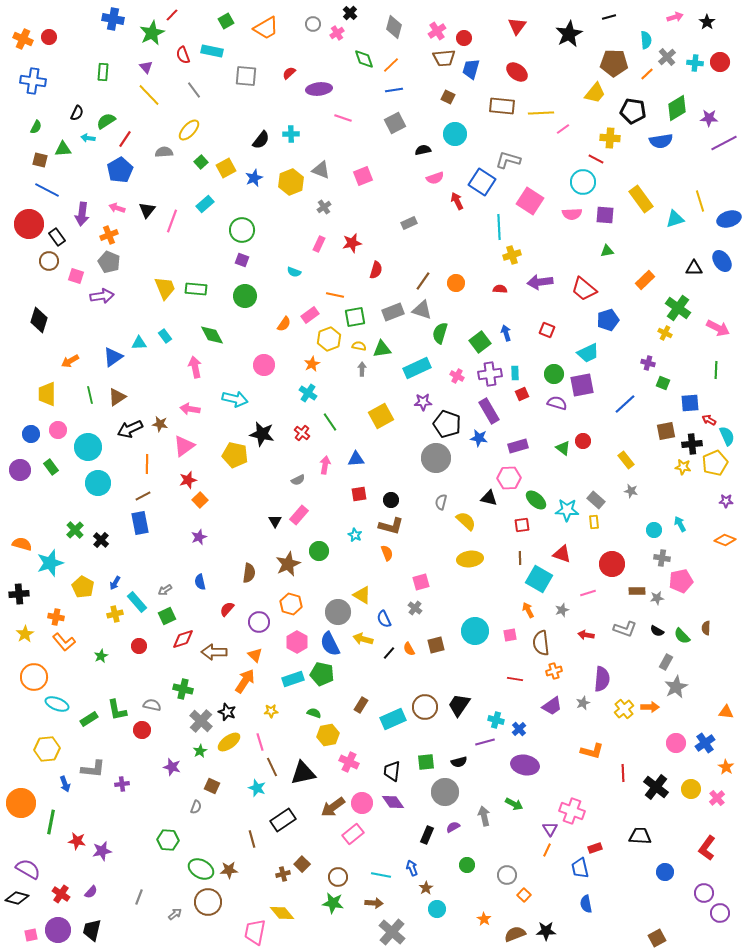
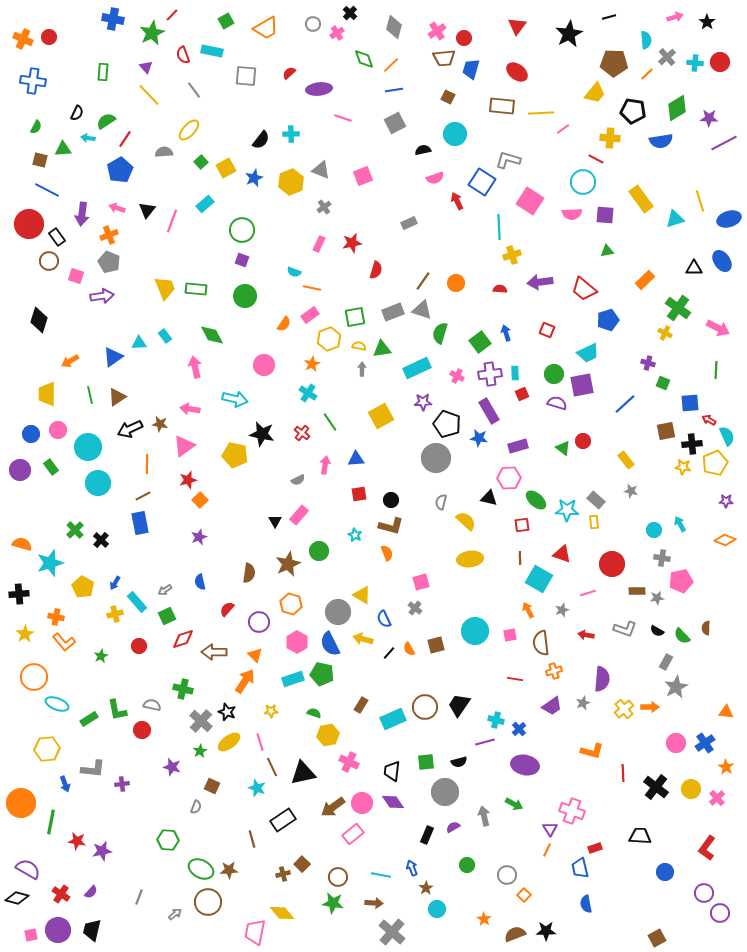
orange line at (335, 295): moved 23 px left, 7 px up
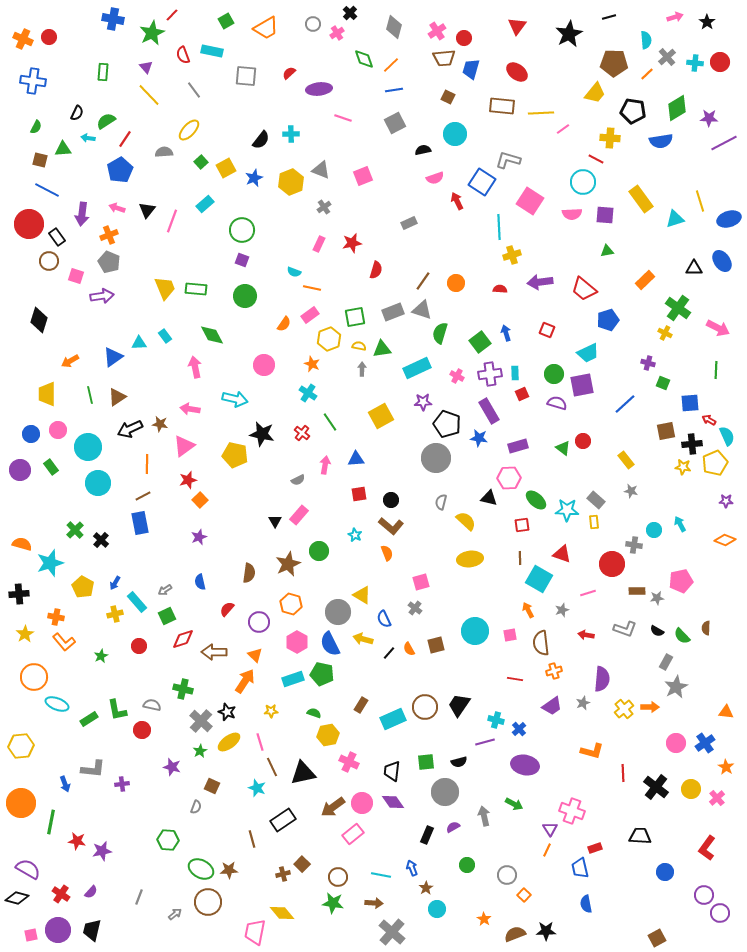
orange star at (312, 364): rotated 21 degrees counterclockwise
brown L-shape at (391, 526): rotated 25 degrees clockwise
gray cross at (662, 558): moved 28 px left, 13 px up
yellow hexagon at (47, 749): moved 26 px left, 3 px up
purple circle at (704, 893): moved 2 px down
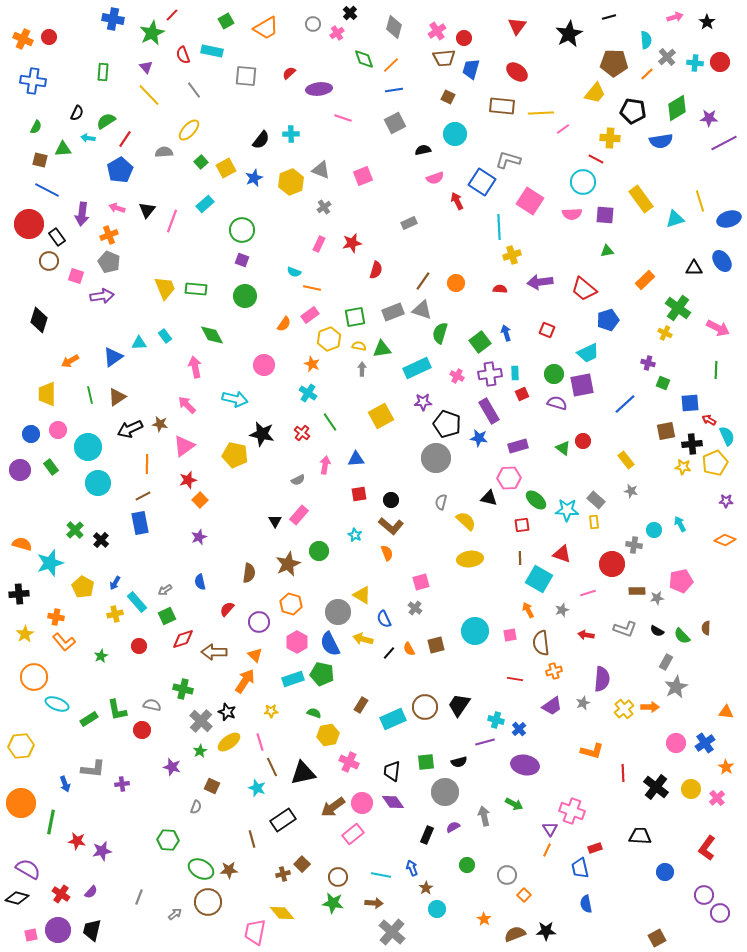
pink arrow at (190, 409): moved 3 px left, 4 px up; rotated 36 degrees clockwise
